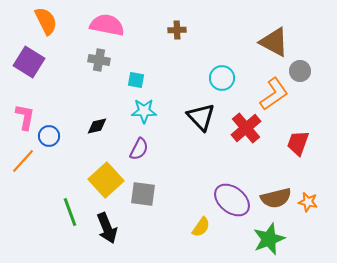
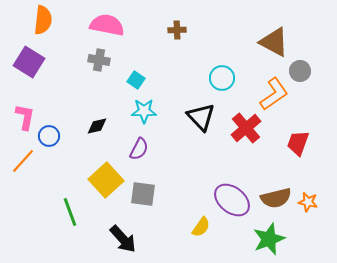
orange semicircle: moved 3 px left, 1 px up; rotated 32 degrees clockwise
cyan square: rotated 24 degrees clockwise
black arrow: moved 16 px right, 11 px down; rotated 20 degrees counterclockwise
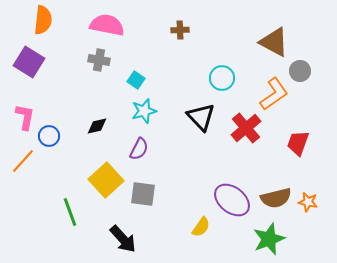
brown cross: moved 3 px right
cyan star: rotated 15 degrees counterclockwise
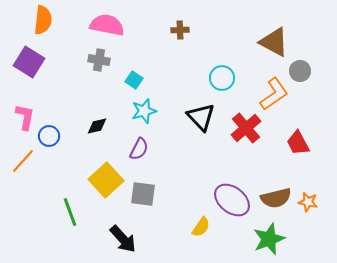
cyan square: moved 2 px left
red trapezoid: rotated 48 degrees counterclockwise
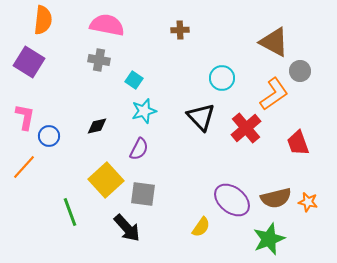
red trapezoid: rotated 8 degrees clockwise
orange line: moved 1 px right, 6 px down
black arrow: moved 4 px right, 11 px up
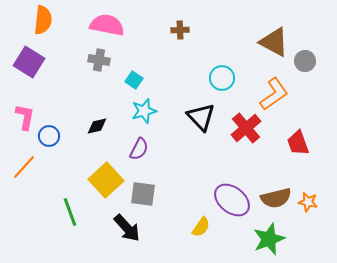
gray circle: moved 5 px right, 10 px up
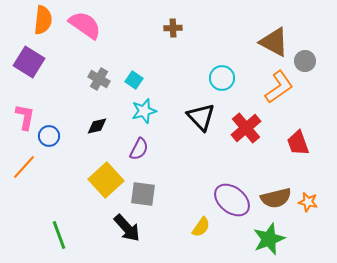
pink semicircle: moved 22 px left; rotated 24 degrees clockwise
brown cross: moved 7 px left, 2 px up
gray cross: moved 19 px down; rotated 20 degrees clockwise
orange L-shape: moved 5 px right, 7 px up
green line: moved 11 px left, 23 px down
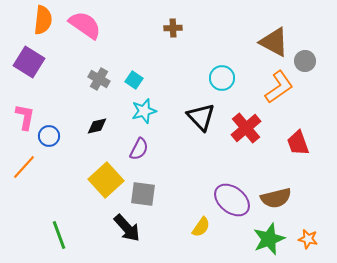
orange star: moved 37 px down
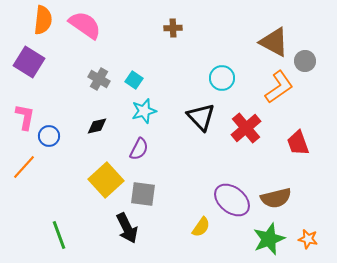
black arrow: rotated 16 degrees clockwise
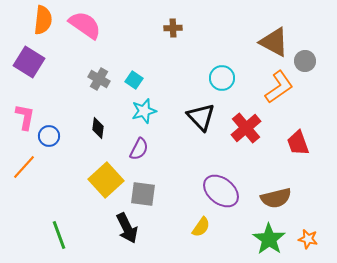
black diamond: moved 1 px right, 2 px down; rotated 70 degrees counterclockwise
purple ellipse: moved 11 px left, 9 px up
green star: rotated 16 degrees counterclockwise
